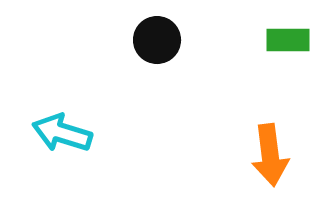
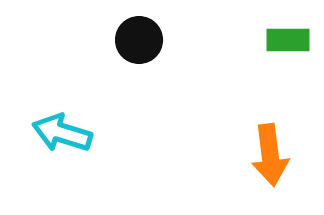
black circle: moved 18 px left
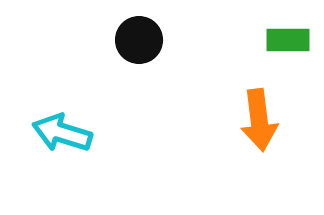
orange arrow: moved 11 px left, 35 px up
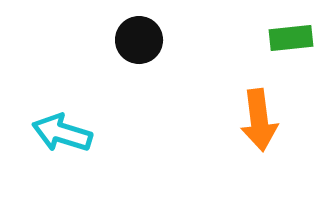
green rectangle: moved 3 px right, 2 px up; rotated 6 degrees counterclockwise
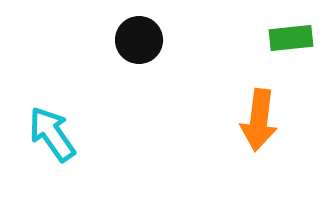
orange arrow: rotated 14 degrees clockwise
cyan arrow: moved 10 px left, 1 px down; rotated 38 degrees clockwise
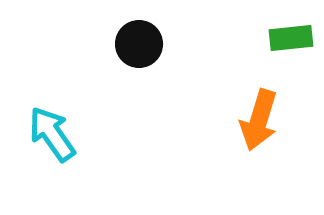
black circle: moved 4 px down
orange arrow: rotated 10 degrees clockwise
